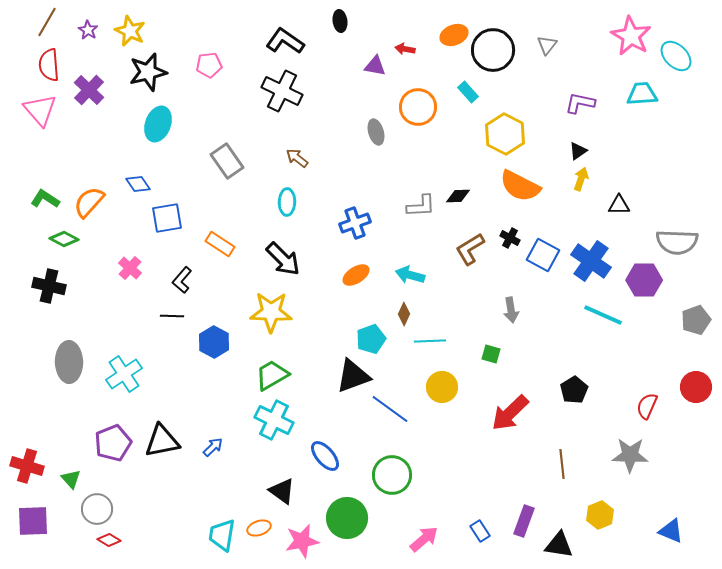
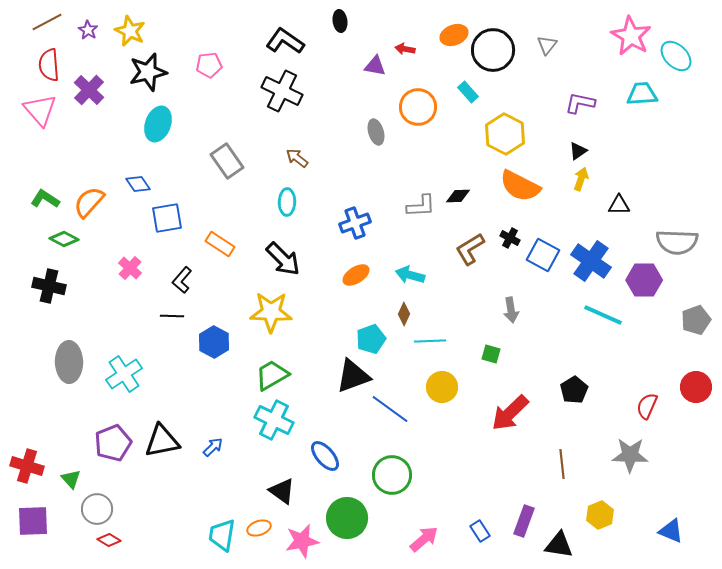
brown line at (47, 22): rotated 32 degrees clockwise
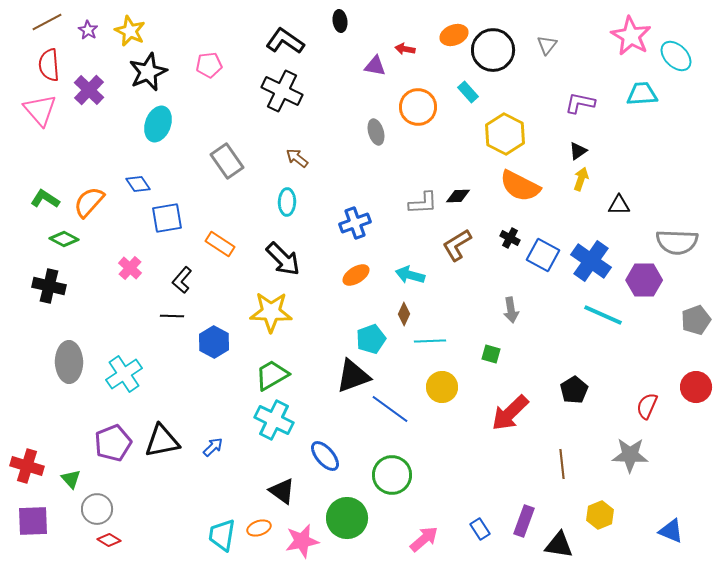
black star at (148, 72): rotated 9 degrees counterclockwise
gray L-shape at (421, 206): moved 2 px right, 3 px up
brown L-shape at (470, 249): moved 13 px left, 4 px up
blue rectangle at (480, 531): moved 2 px up
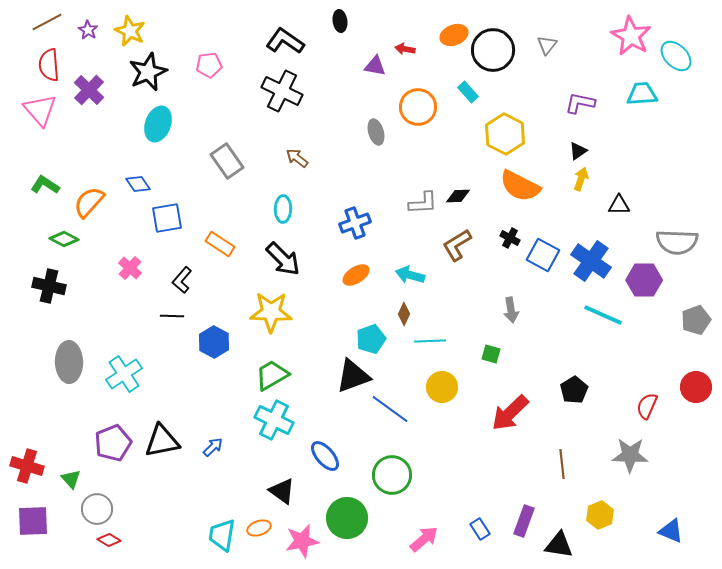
green L-shape at (45, 199): moved 14 px up
cyan ellipse at (287, 202): moved 4 px left, 7 px down
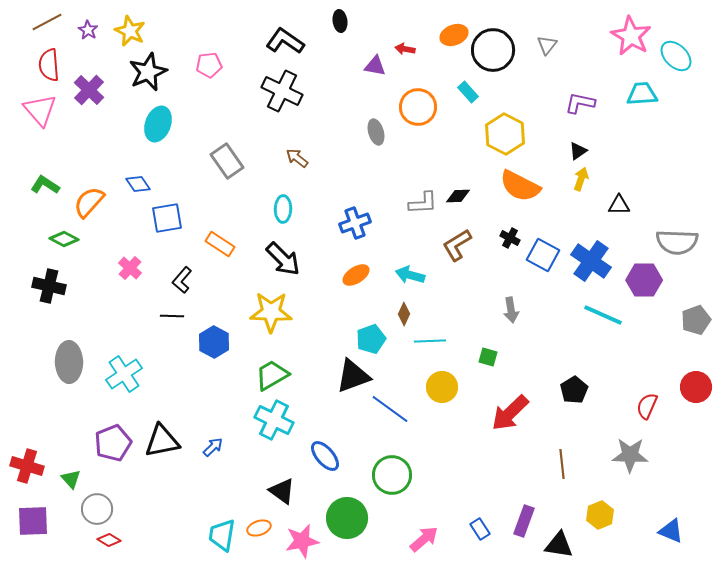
green square at (491, 354): moved 3 px left, 3 px down
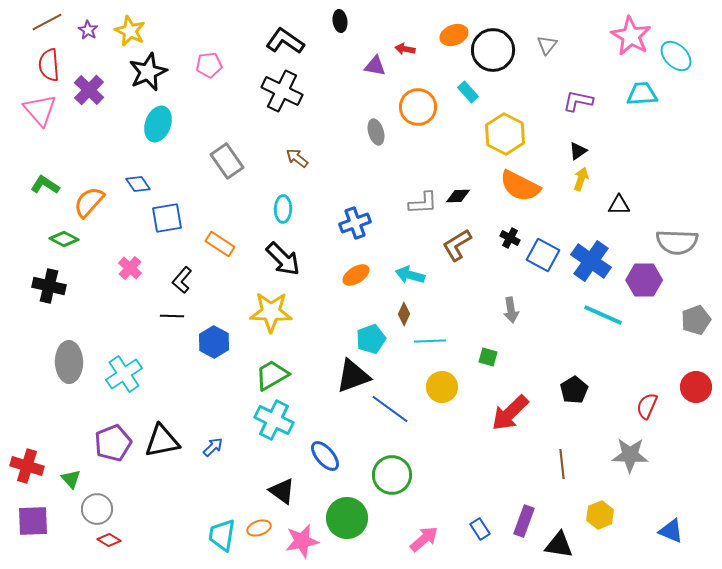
purple L-shape at (580, 103): moved 2 px left, 2 px up
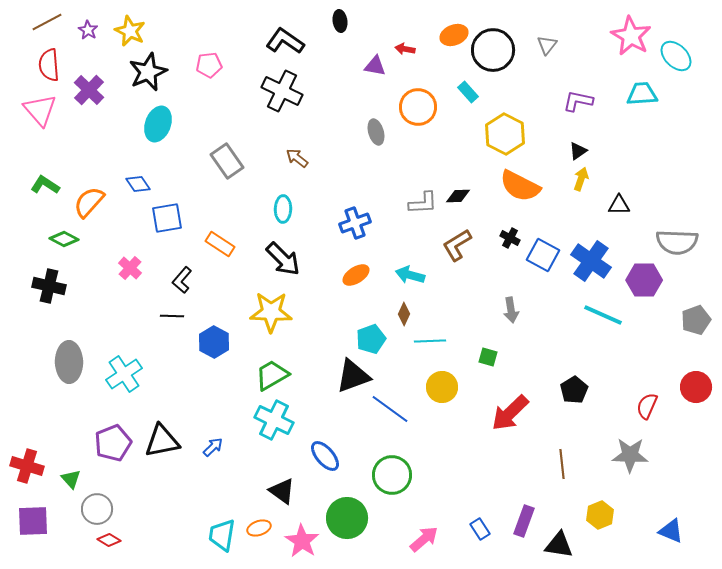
pink star at (302, 541): rotated 28 degrees counterclockwise
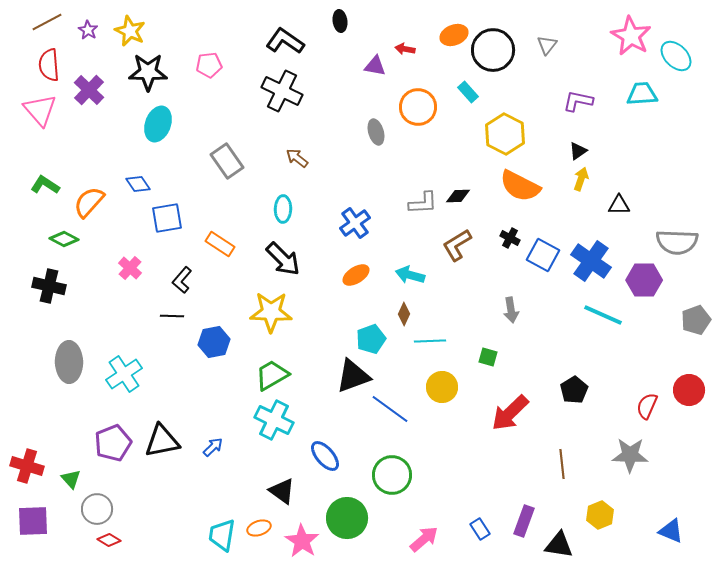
black star at (148, 72): rotated 24 degrees clockwise
blue cross at (355, 223): rotated 16 degrees counterclockwise
blue hexagon at (214, 342): rotated 20 degrees clockwise
red circle at (696, 387): moved 7 px left, 3 px down
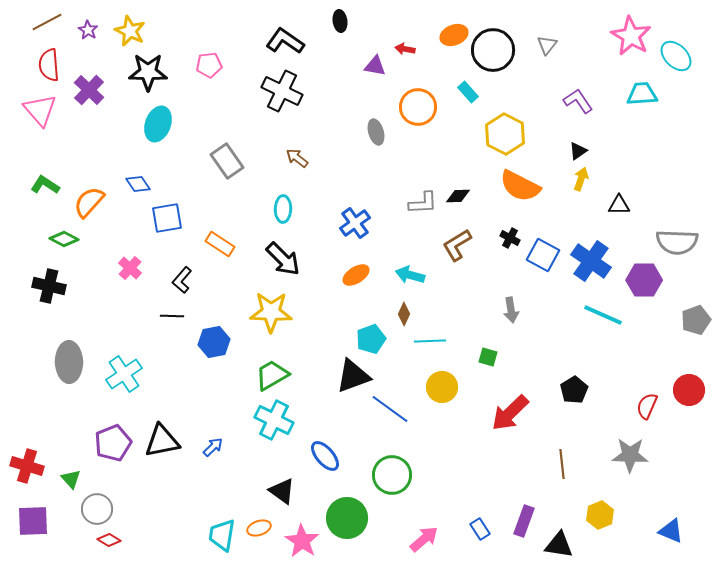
purple L-shape at (578, 101): rotated 44 degrees clockwise
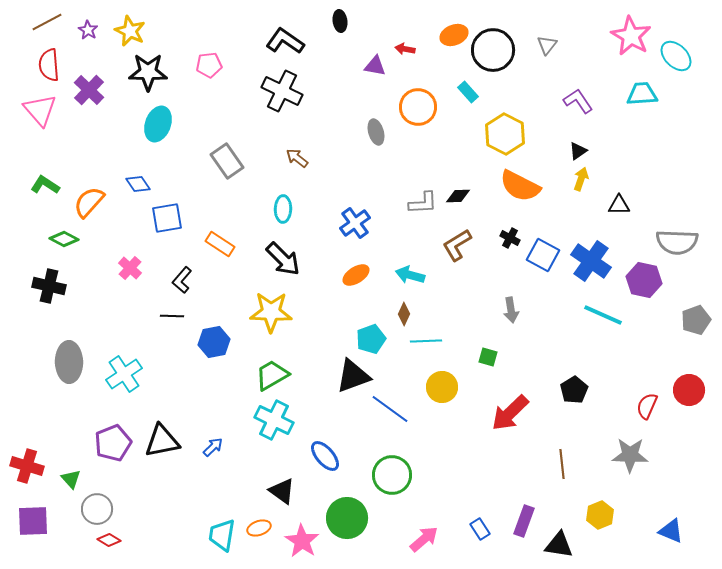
purple hexagon at (644, 280): rotated 12 degrees clockwise
cyan line at (430, 341): moved 4 px left
